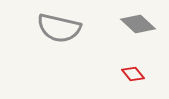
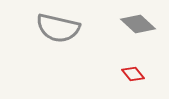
gray semicircle: moved 1 px left
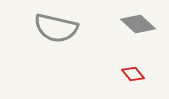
gray semicircle: moved 2 px left
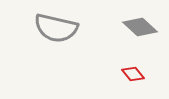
gray diamond: moved 2 px right, 3 px down
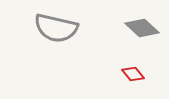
gray diamond: moved 2 px right, 1 px down
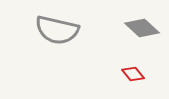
gray semicircle: moved 1 px right, 2 px down
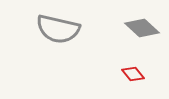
gray semicircle: moved 1 px right, 1 px up
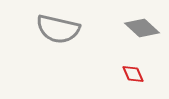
red diamond: rotated 15 degrees clockwise
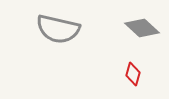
red diamond: rotated 40 degrees clockwise
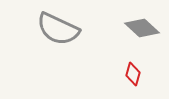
gray semicircle: rotated 12 degrees clockwise
